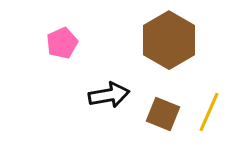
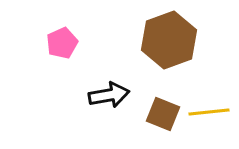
brown hexagon: rotated 10 degrees clockwise
yellow line: rotated 60 degrees clockwise
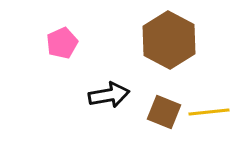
brown hexagon: rotated 12 degrees counterclockwise
brown square: moved 1 px right, 2 px up
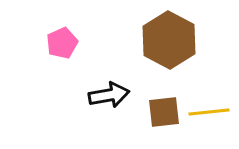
brown square: rotated 28 degrees counterclockwise
